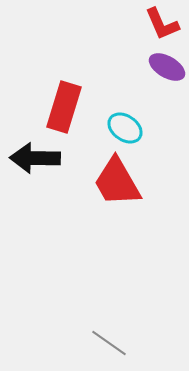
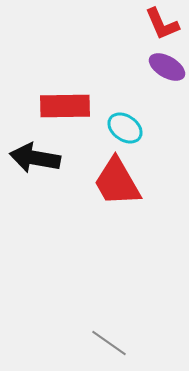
red rectangle: moved 1 px right, 1 px up; rotated 72 degrees clockwise
black arrow: rotated 9 degrees clockwise
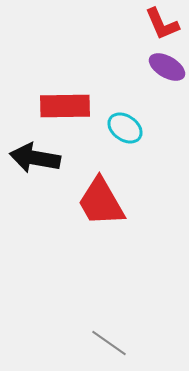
red trapezoid: moved 16 px left, 20 px down
